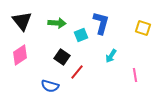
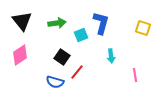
green arrow: rotated 12 degrees counterclockwise
cyan arrow: rotated 40 degrees counterclockwise
blue semicircle: moved 5 px right, 4 px up
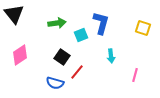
black triangle: moved 8 px left, 7 px up
pink line: rotated 24 degrees clockwise
blue semicircle: moved 1 px down
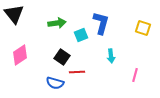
red line: rotated 49 degrees clockwise
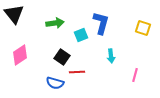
green arrow: moved 2 px left
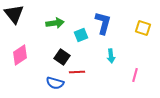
blue L-shape: moved 2 px right
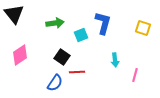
cyan arrow: moved 4 px right, 4 px down
blue semicircle: rotated 72 degrees counterclockwise
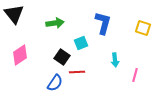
cyan square: moved 8 px down
